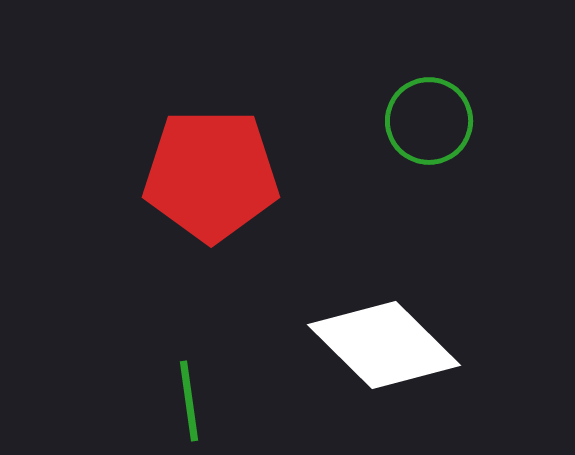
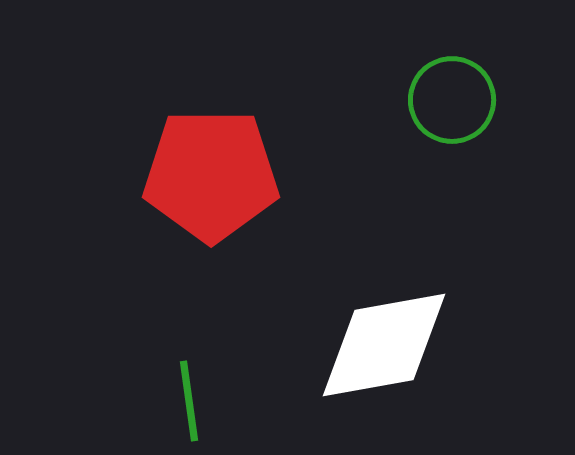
green circle: moved 23 px right, 21 px up
white diamond: rotated 55 degrees counterclockwise
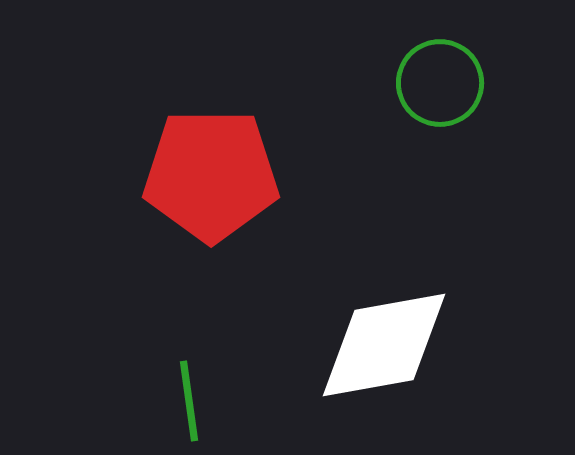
green circle: moved 12 px left, 17 px up
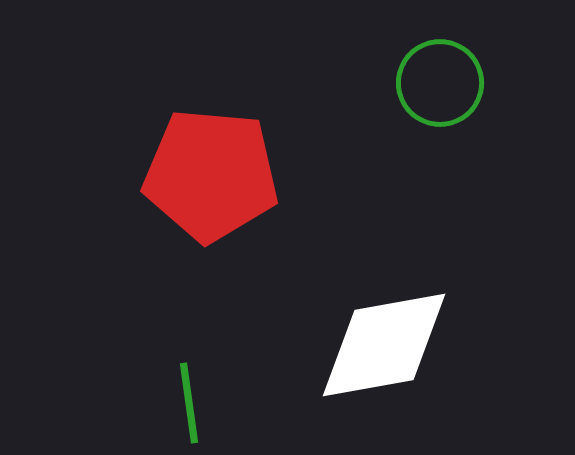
red pentagon: rotated 5 degrees clockwise
green line: moved 2 px down
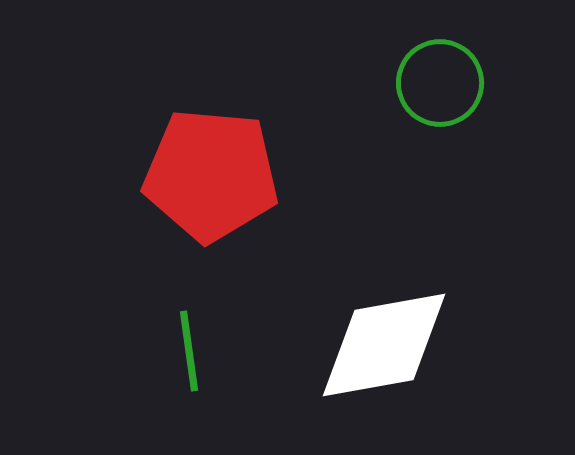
green line: moved 52 px up
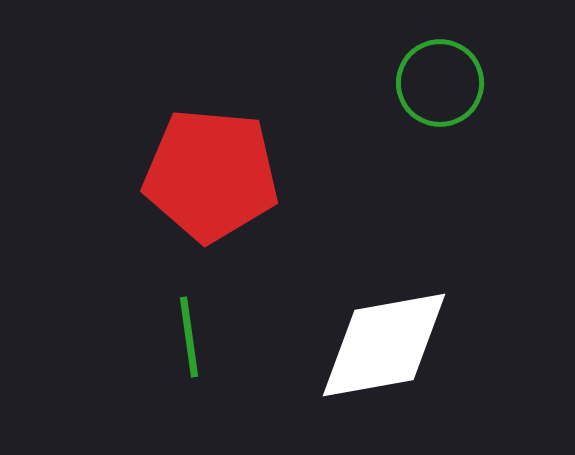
green line: moved 14 px up
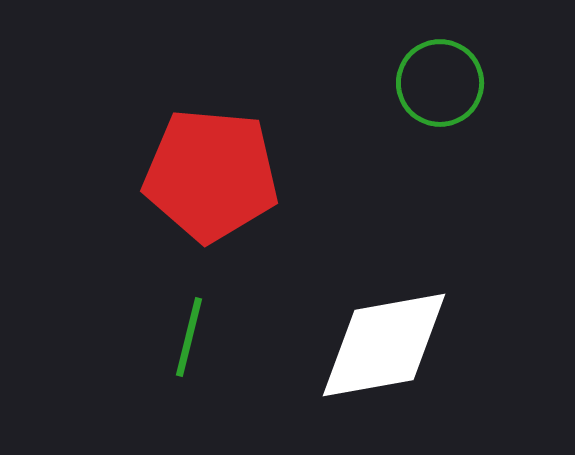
green line: rotated 22 degrees clockwise
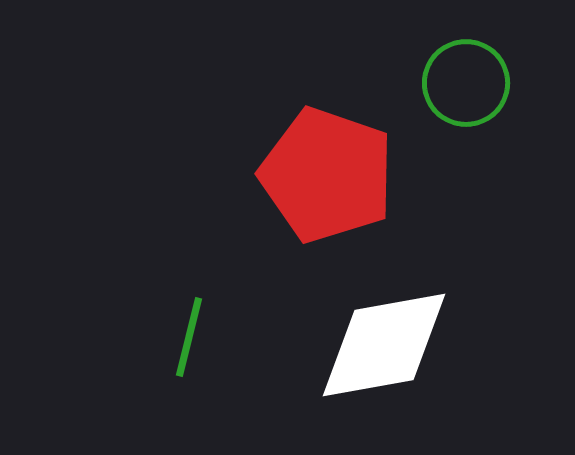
green circle: moved 26 px right
red pentagon: moved 116 px right; rotated 14 degrees clockwise
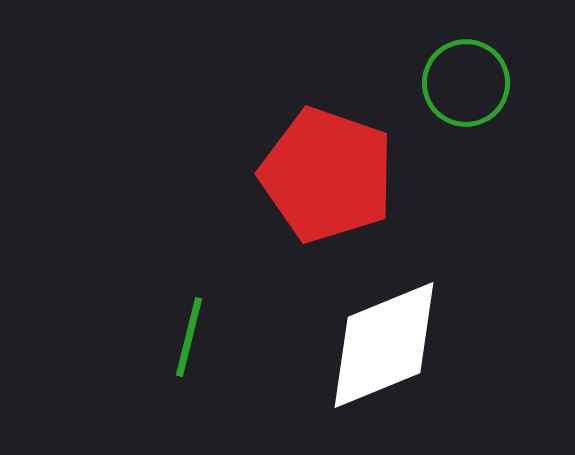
white diamond: rotated 12 degrees counterclockwise
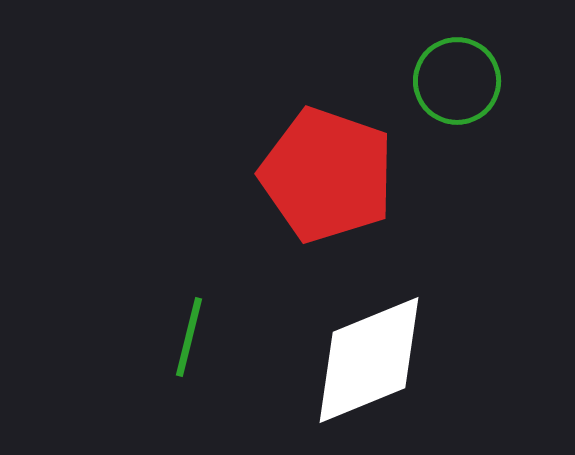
green circle: moved 9 px left, 2 px up
white diamond: moved 15 px left, 15 px down
